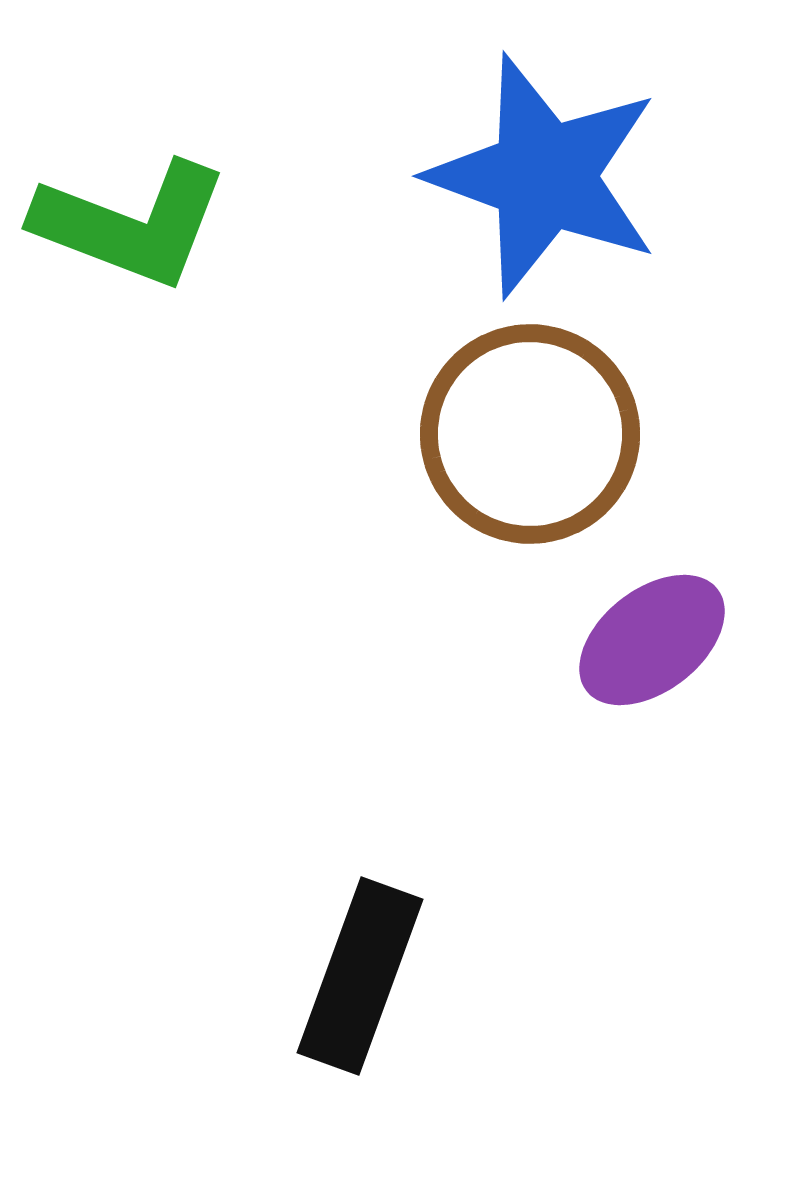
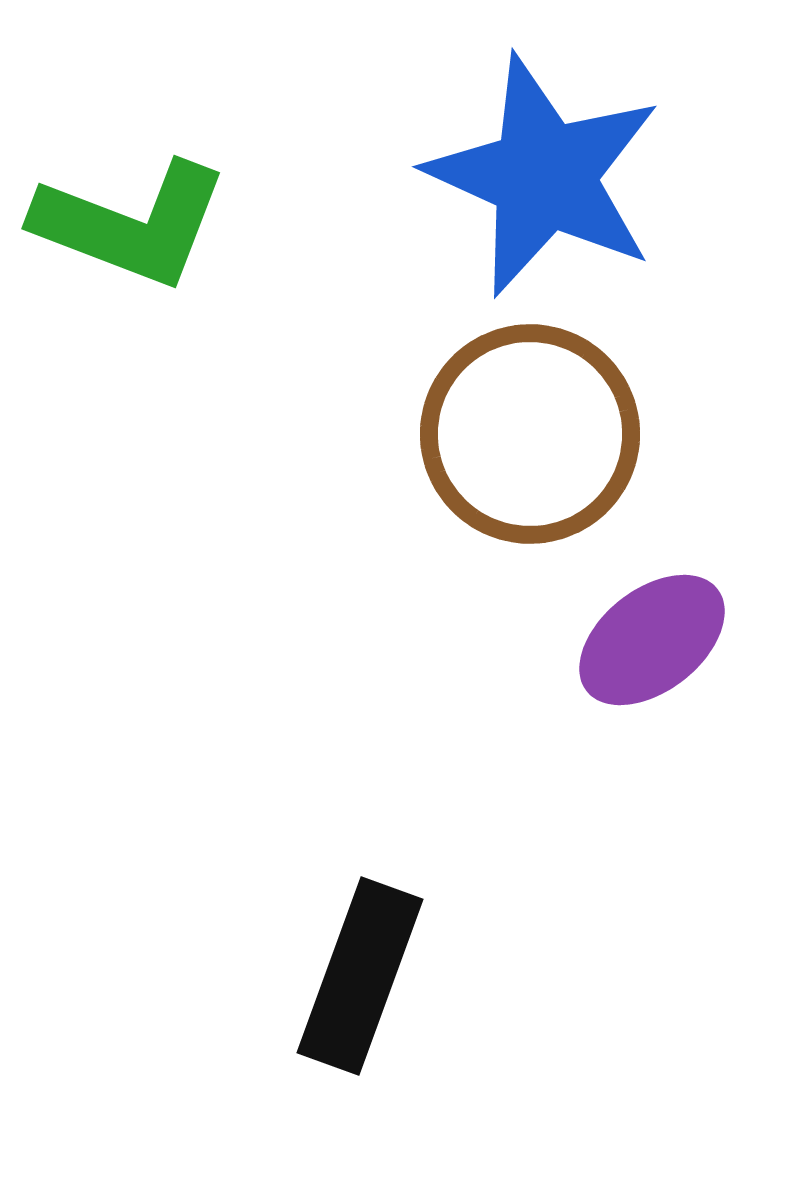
blue star: rotated 4 degrees clockwise
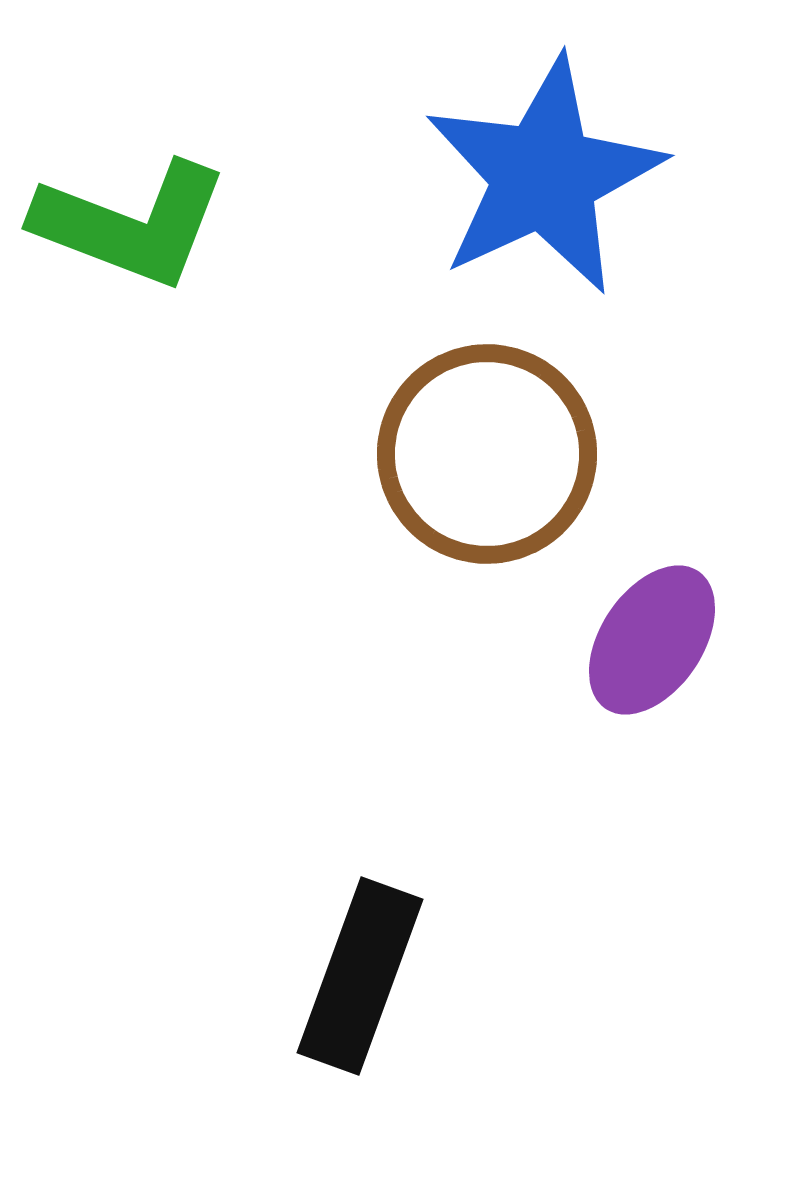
blue star: rotated 23 degrees clockwise
brown circle: moved 43 px left, 20 px down
purple ellipse: rotated 18 degrees counterclockwise
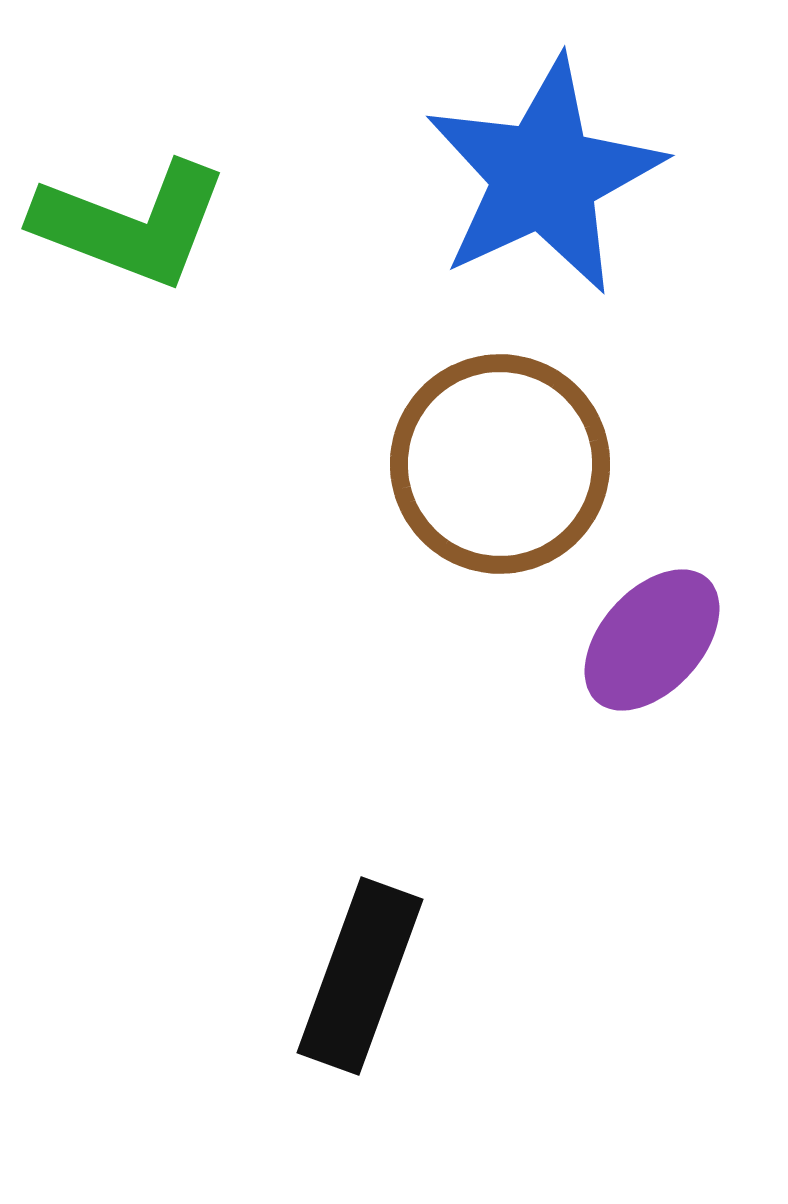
brown circle: moved 13 px right, 10 px down
purple ellipse: rotated 8 degrees clockwise
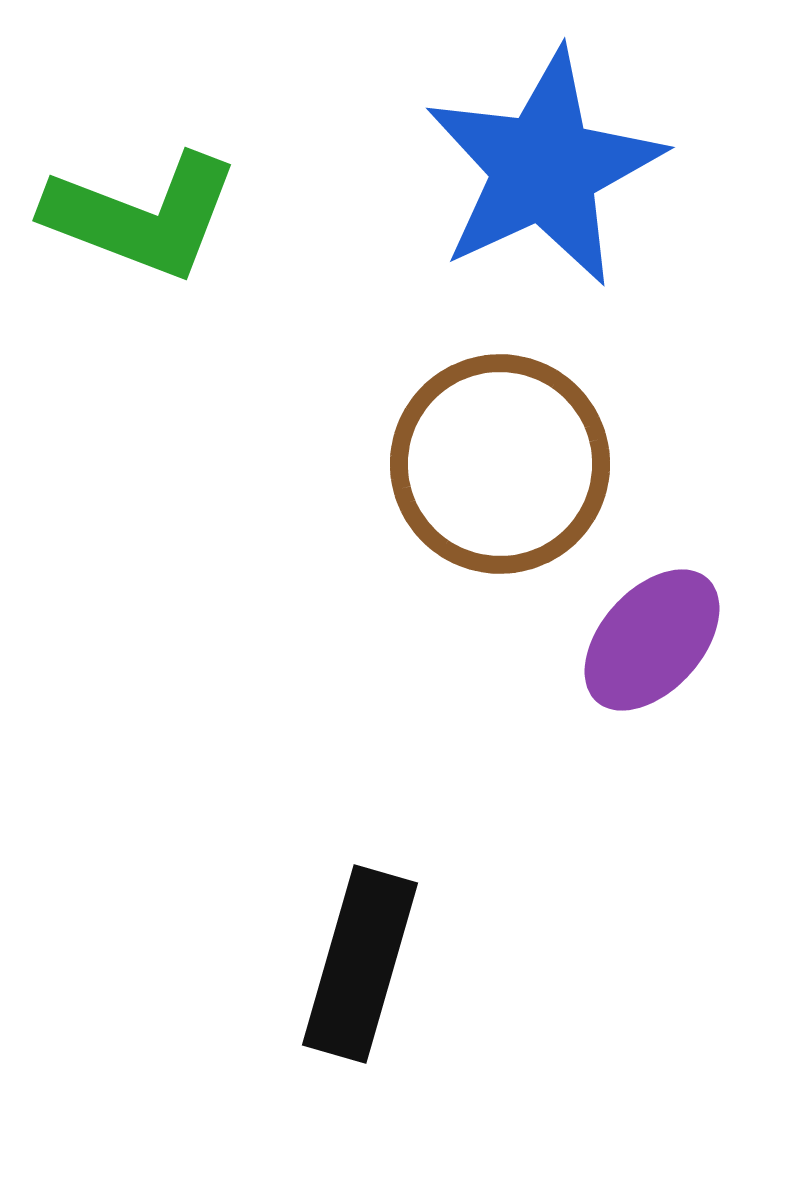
blue star: moved 8 px up
green L-shape: moved 11 px right, 8 px up
black rectangle: moved 12 px up; rotated 4 degrees counterclockwise
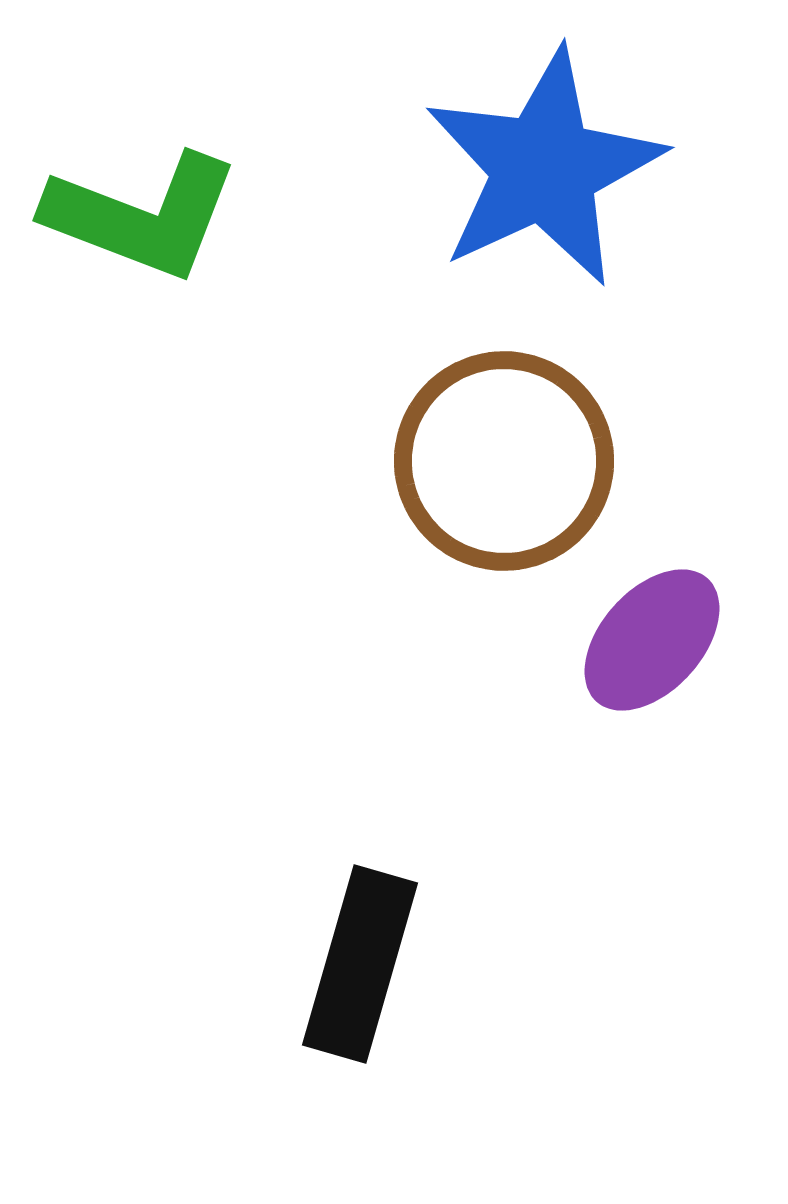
brown circle: moved 4 px right, 3 px up
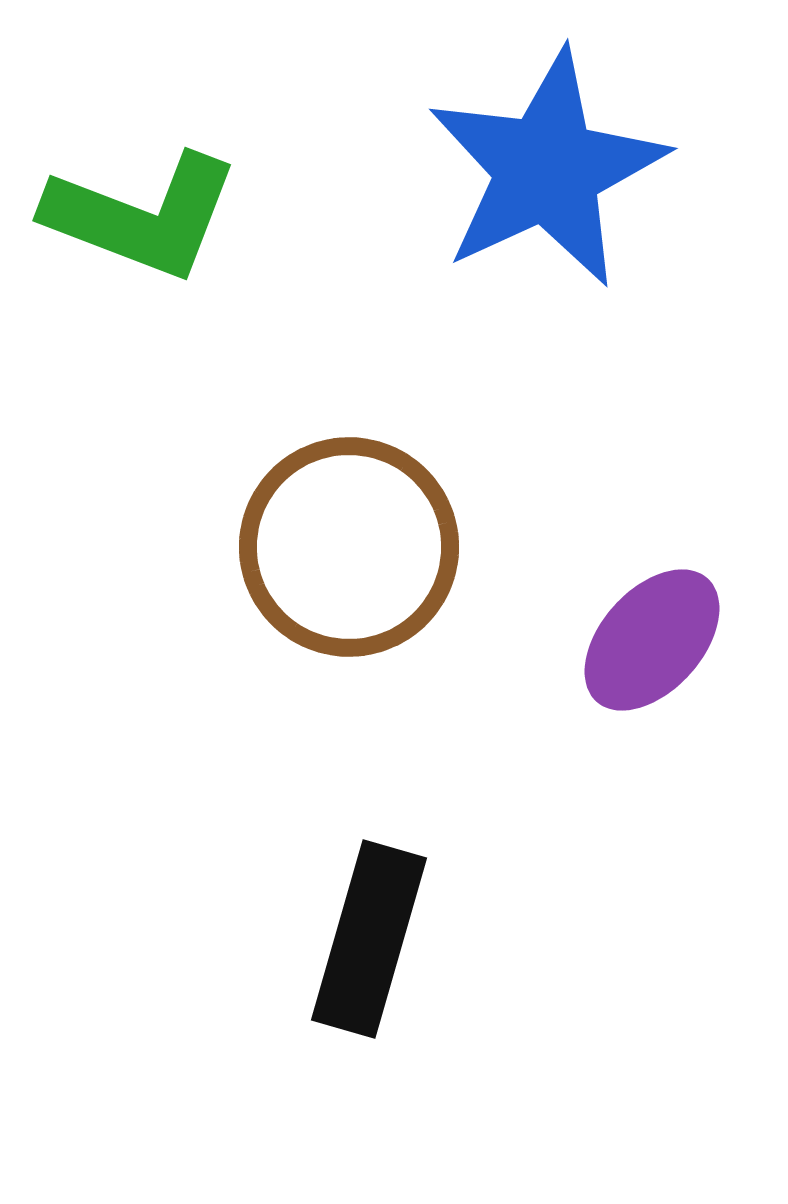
blue star: moved 3 px right, 1 px down
brown circle: moved 155 px left, 86 px down
black rectangle: moved 9 px right, 25 px up
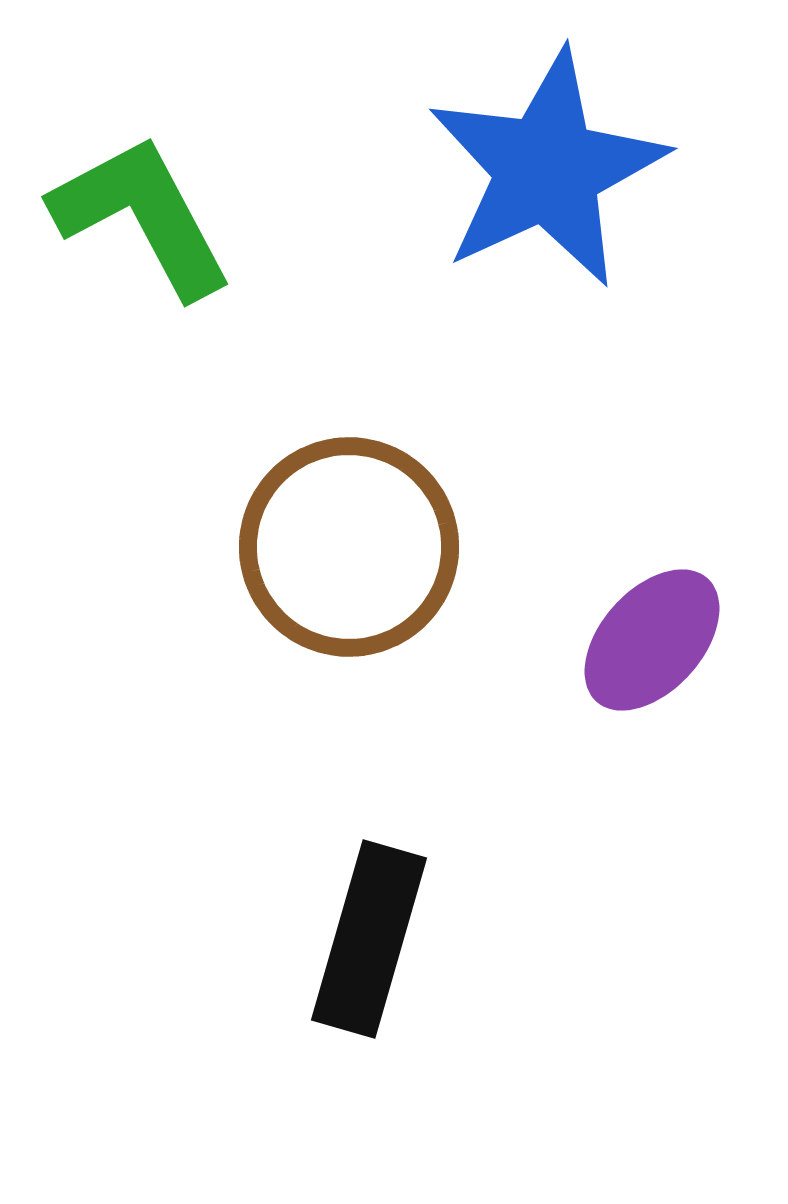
green L-shape: rotated 139 degrees counterclockwise
